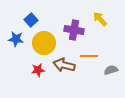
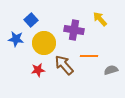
brown arrow: rotated 35 degrees clockwise
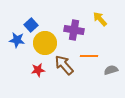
blue square: moved 5 px down
blue star: moved 1 px right, 1 px down
yellow circle: moved 1 px right
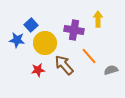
yellow arrow: moved 2 px left; rotated 42 degrees clockwise
orange line: rotated 48 degrees clockwise
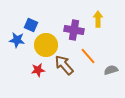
blue square: rotated 24 degrees counterclockwise
yellow circle: moved 1 px right, 2 px down
orange line: moved 1 px left
